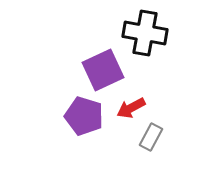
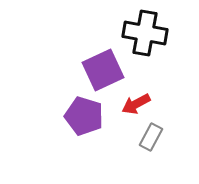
red arrow: moved 5 px right, 4 px up
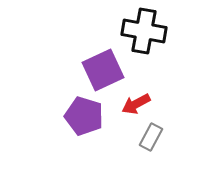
black cross: moved 1 px left, 2 px up
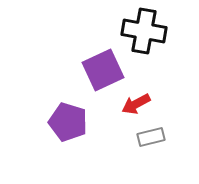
purple pentagon: moved 16 px left, 6 px down
gray rectangle: rotated 48 degrees clockwise
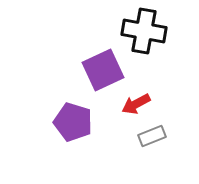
purple pentagon: moved 5 px right
gray rectangle: moved 1 px right, 1 px up; rotated 8 degrees counterclockwise
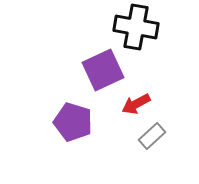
black cross: moved 8 px left, 4 px up
gray rectangle: rotated 20 degrees counterclockwise
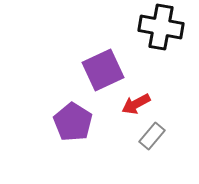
black cross: moved 25 px right
purple pentagon: rotated 15 degrees clockwise
gray rectangle: rotated 8 degrees counterclockwise
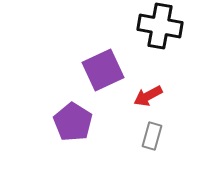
black cross: moved 1 px left, 1 px up
red arrow: moved 12 px right, 8 px up
gray rectangle: rotated 24 degrees counterclockwise
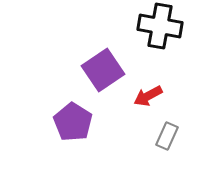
purple square: rotated 9 degrees counterclockwise
gray rectangle: moved 15 px right; rotated 8 degrees clockwise
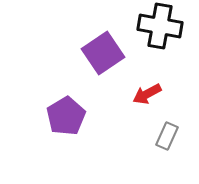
purple square: moved 17 px up
red arrow: moved 1 px left, 2 px up
purple pentagon: moved 7 px left, 6 px up; rotated 9 degrees clockwise
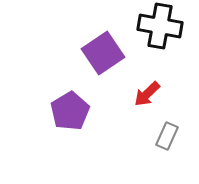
red arrow: rotated 16 degrees counterclockwise
purple pentagon: moved 4 px right, 5 px up
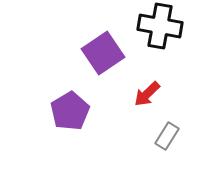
gray rectangle: rotated 8 degrees clockwise
